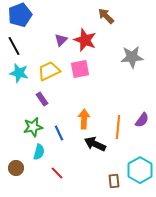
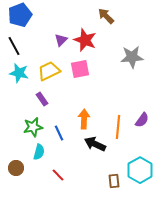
red line: moved 1 px right, 2 px down
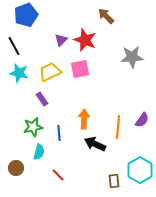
blue pentagon: moved 6 px right
yellow trapezoid: moved 1 px right, 1 px down
blue line: rotated 21 degrees clockwise
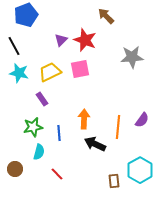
brown circle: moved 1 px left, 1 px down
red line: moved 1 px left, 1 px up
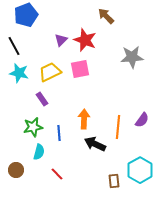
brown circle: moved 1 px right, 1 px down
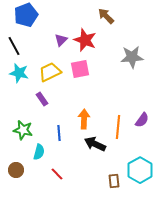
green star: moved 10 px left, 3 px down; rotated 24 degrees clockwise
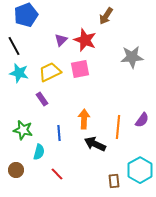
brown arrow: rotated 102 degrees counterclockwise
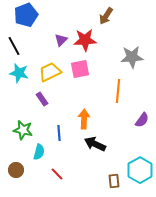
red star: rotated 25 degrees counterclockwise
orange line: moved 36 px up
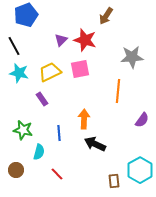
red star: rotated 20 degrees clockwise
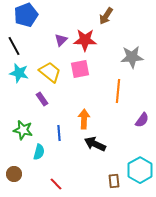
red star: rotated 15 degrees counterclockwise
yellow trapezoid: rotated 65 degrees clockwise
brown circle: moved 2 px left, 4 px down
red line: moved 1 px left, 10 px down
